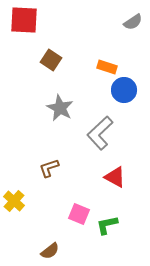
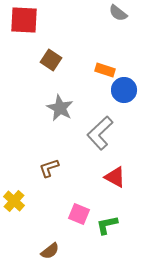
gray semicircle: moved 15 px left, 9 px up; rotated 72 degrees clockwise
orange rectangle: moved 2 px left, 3 px down
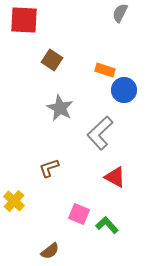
gray semicircle: moved 2 px right; rotated 78 degrees clockwise
brown square: moved 1 px right
green L-shape: rotated 60 degrees clockwise
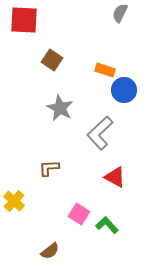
brown L-shape: rotated 15 degrees clockwise
pink square: rotated 10 degrees clockwise
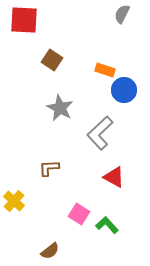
gray semicircle: moved 2 px right, 1 px down
red triangle: moved 1 px left
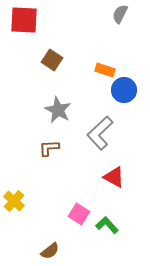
gray semicircle: moved 2 px left
gray star: moved 2 px left, 2 px down
brown L-shape: moved 20 px up
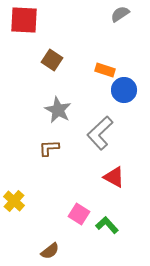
gray semicircle: rotated 30 degrees clockwise
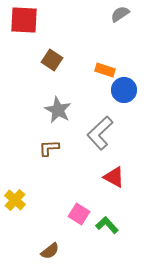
yellow cross: moved 1 px right, 1 px up
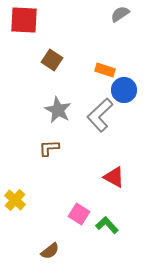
gray L-shape: moved 18 px up
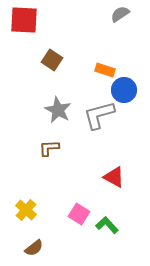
gray L-shape: moved 1 px left; rotated 28 degrees clockwise
yellow cross: moved 11 px right, 10 px down
brown semicircle: moved 16 px left, 3 px up
